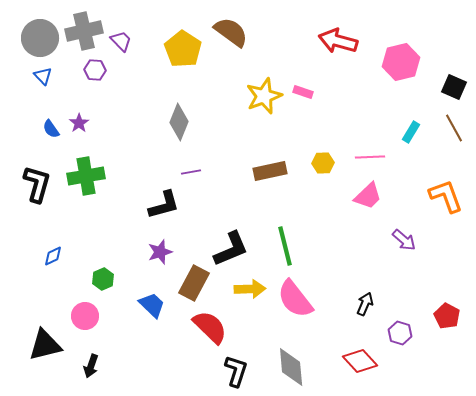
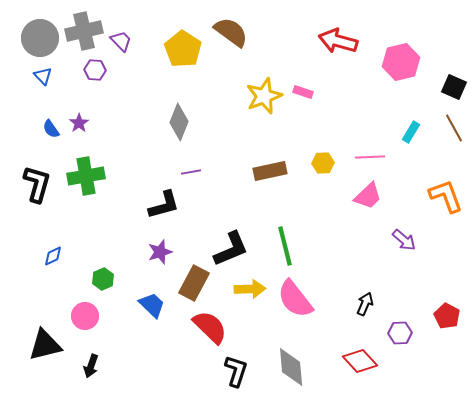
purple hexagon at (400, 333): rotated 20 degrees counterclockwise
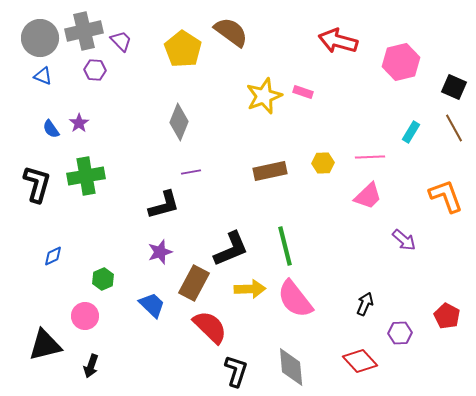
blue triangle at (43, 76): rotated 24 degrees counterclockwise
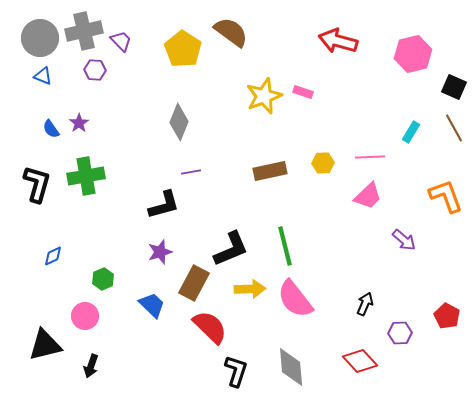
pink hexagon at (401, 62): moved 12 px right, 8 px up
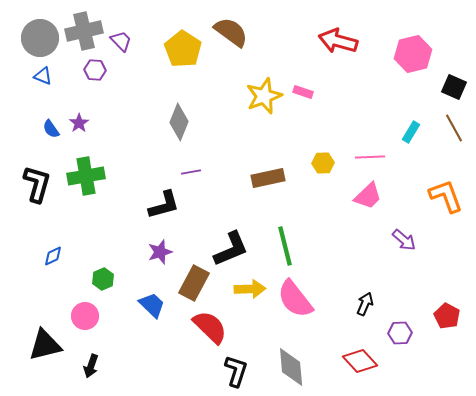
brown rectangle at (270, 171): moved 2 px left, 7 px down
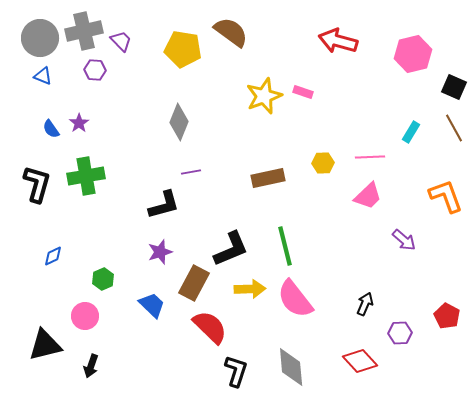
yellow pentagon at (183, 49): rotated 24 degrees counterclockwise
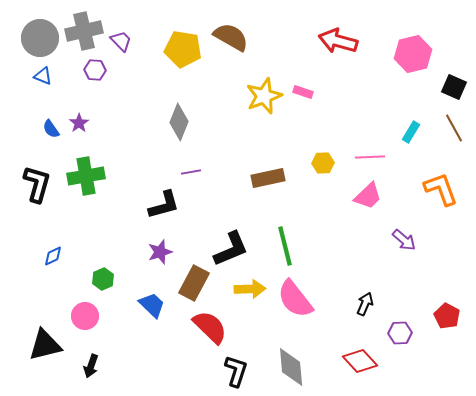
brown semicircle at (231, 32): moved 5 px down; rotated 6 degrees counterclockwise
orange L-shape at (446, 196): moved 5 px left, 7 px up
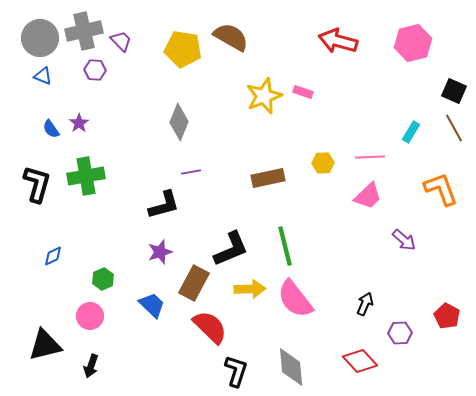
pink hexagon at (413, 54): moved 11 px up
black square at (454, 87): moved 4 px down
pink circle at (85, 316): moved 5 px right
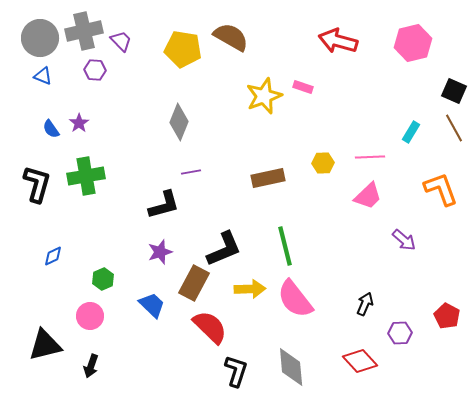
pink rectangle at (303, 92): moved 5 px up
black L-shape at (231, 249): moved 7 px left
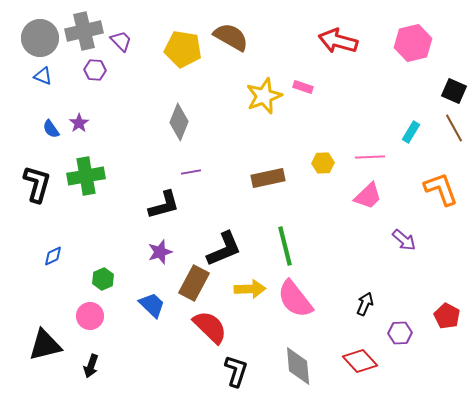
gray diamond at (291, 367): moved 7 px right, 1 px up
